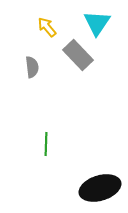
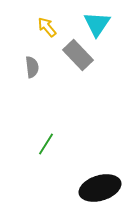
cyan triangle: moved 1 px down
green line: rotated 30 degrees clockwise
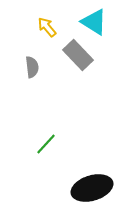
cyan triangle: moved 3 px left, 2 px up; rotated 32 degrees counterclockwise
green line: rotated 10 degrees clockwise
black ellipse: moved 8 px left
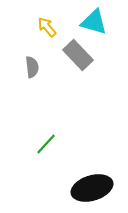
cyan triangle: rotated 16 degrees counterclockwise
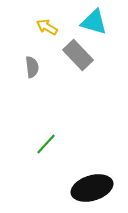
yellow arrow: rotated 20 degrees counterclockwise
